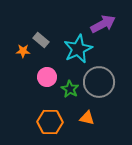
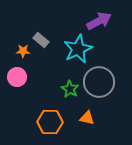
purple arrow: moved 4 px left, 3 px up
pink circle: moved 30 px left
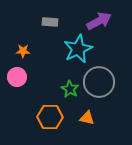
gray rectangle: moved 9 px right, 18 px up; rotated 35 degrees counterclockwise
orange hexagon: moved 5 px up
